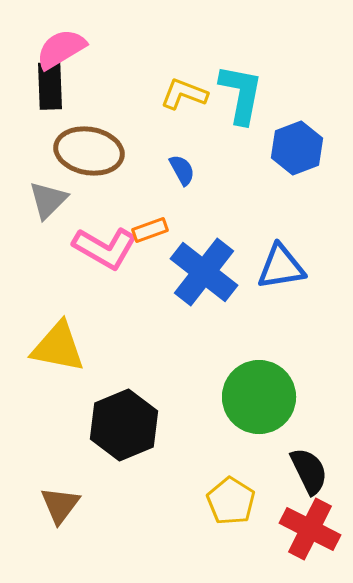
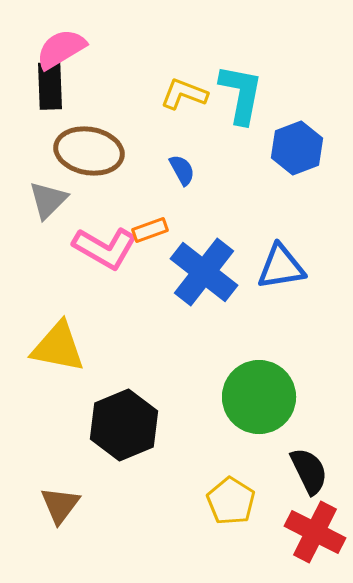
red cross: moved 5 px right, 3 px down
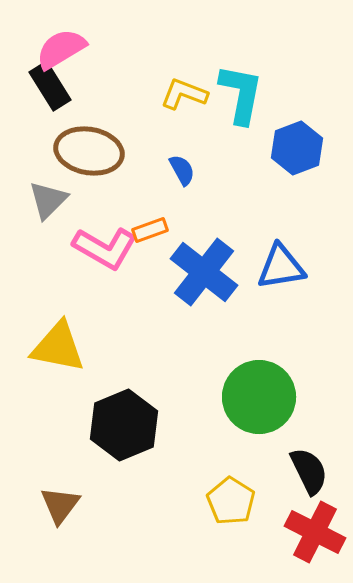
black rectangle: rotated 30 degrees counterclockwise
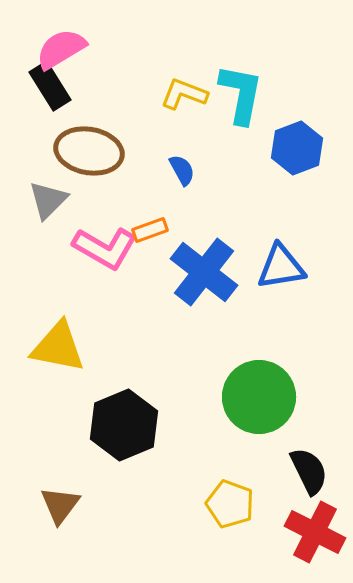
yellow pentagon: moved 1 px left, 3 px down; rotated 12 degrees counterclockwise
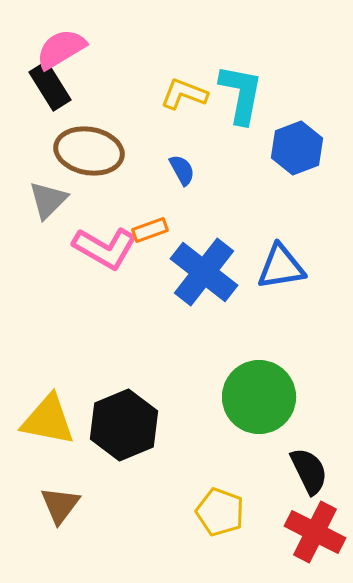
yellow triangle: moved 10 px left, 73 px down
yellow pentagon: moved 10 px left, 8 px down
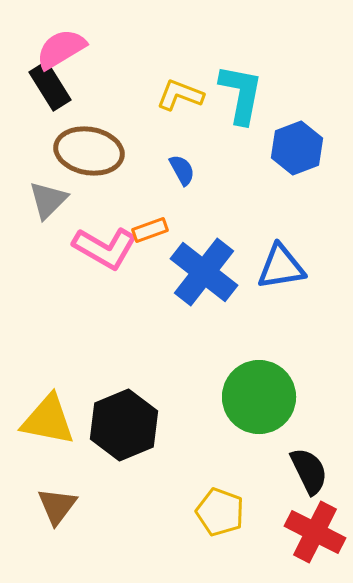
yellow L-shape: moved 4 px left, 1 px down
brown triangle: moved 3 px left, 1 px down
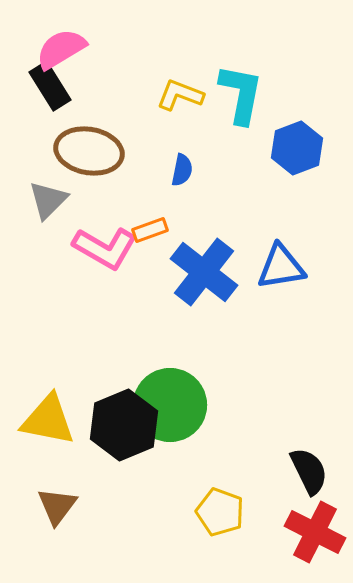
blue semicircle: rotated 40 degrees clockwise
green circle: moved 89 px left, 8 px down
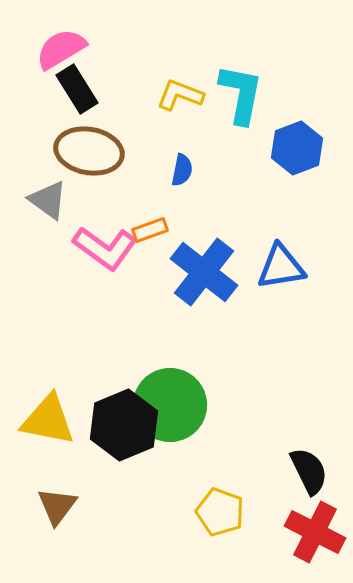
black rectangle: moved 27 px right, 3 px down
gray triangle: rotated 39 degrees counterclockwise
pink L-shape: rotated 6 degrees clockwise
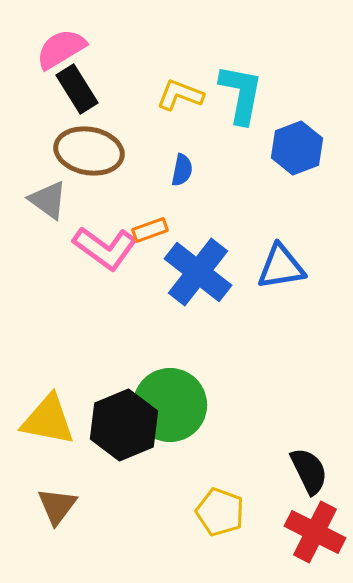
blue cross: moved 6 px left
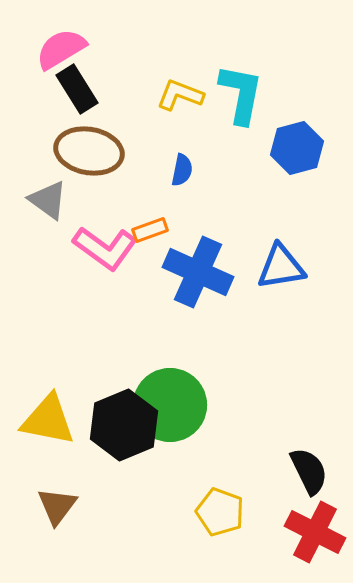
blue hexagon: rotated 6 degrees clockwise
blue cross: rotated 14 degrees counterclockwise
